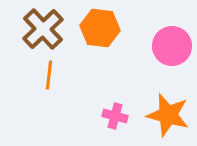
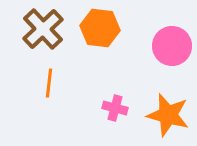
orange line: moved 8 px down
pink cross: moved 8 px up
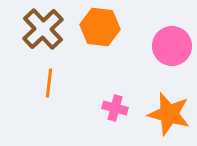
orange hexagon: moved 1 px up
orange star: moved 1 px right, 1 px up
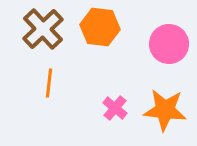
pink circle: moved 3 px left, 2 px up
pink cross: rotated 25 degrees clockwise
orange star: moved 4 px left, 4 px up; rotated 9 degrees counterclockwise
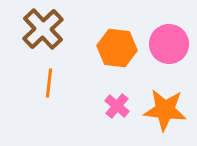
orange hexagon: moved 17 px right, 21 px down
pink cross: moved 2 px right, 2 px up
